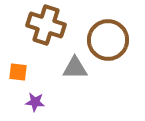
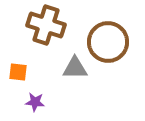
brown circle: moved 2 px down
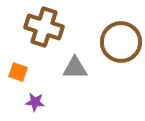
brown cross: moved 2 px left, 2 px down
brown circle: moved 13 px right
orange square: rotated 12 degrees clockwise
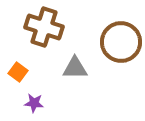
orange square: rotated 18 degrees clockwise
purple star: moved 1 px left, 1 px down
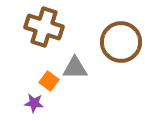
orange square: moved 31 px right, 9 px down
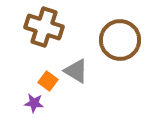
brown circle: moved 1 px left, 2 px up
gray triangle: moved 1 px right, 3 px down; rotated 32 degrees clockwise
orange square: moved 1 px left
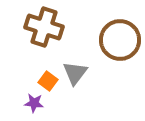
gray triangle: moved 1 px left, 2 px down; rotated 36 degrees clockwise
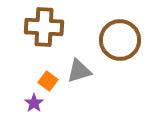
brown cross: rotated 15 degrees counterclockwise
gray triangle: moved 4 px right, 2 px up; rotated 36 degrees clockwise
purple star: rotated 30 degrees clockwise
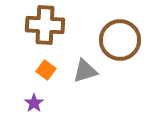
brown cross: moved 1 px right, 2 px up
gray triangle: moved 6 px right
orange square: moved 2 px left, 11 px up
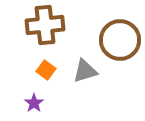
brown cross: rotated 9 degrees counterclockwise
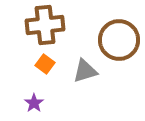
brown circle: moved 1 px left
orange square: moved 1 px left, 6 px up
